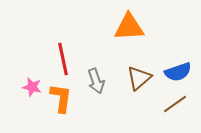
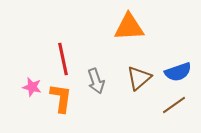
brown line: moved 1 px left, 1 px down
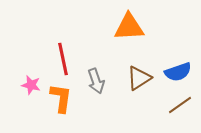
brown triangle: rotated 8 degrees clockwise
pink star: moved 1 px left, 2 px up
brown line: moved 6 px right
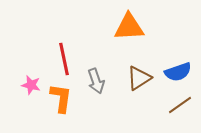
red line: moved 1 px right
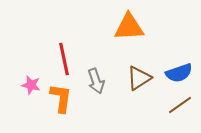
blue semicircle: moved 1 px right, 1 px down
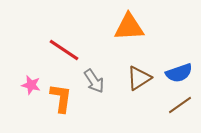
red line: moved 9 px up; rotated 44 degrees counterclockwise
gray arrow: moved 2 px left; rotated 15 degrees counterclockwise
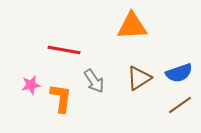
orange triangle: moved 3 px right, 1 px up
red line: rotated 24 degrees counterclockwise
pink star: rotated 24 degrees counterclockwise
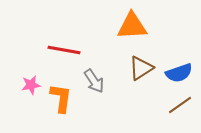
brown triangle: moved 2 px right, 10 px up
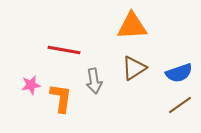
brown triangle: moved 7 px left
gray arrow: rotated 25 degrees clockwise
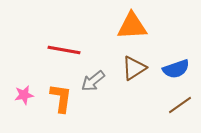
blue semicircle: moved 3 px left, 4 px up
gray arrow: moved 1 px left; rotated 60 degrees clockwise
pink star: moved 7 px left, 10 px down
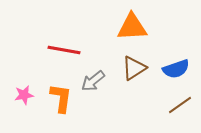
orange triangle: moved 1 px down
